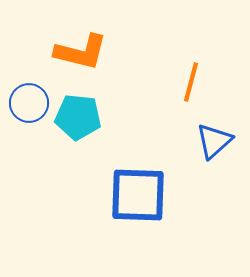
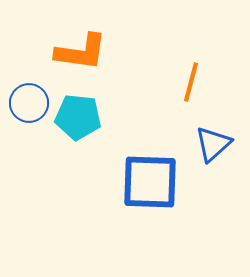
orange L-shape: rotated 6 degrees counterclockwise
blue triangle: moved 1 px left, 3 px down
blue square: moved 12 px right, 13 px up
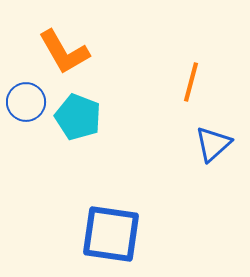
orange L-shape: moved 17 px left; rotated 52 degrees clockwise
blue circle: moved 3 px left, 1 px up
cyan pentagon: rotated 15 degrees clockwise
blue square: moved 39 px left, 52 px down; rotated 6 degrees clockwise
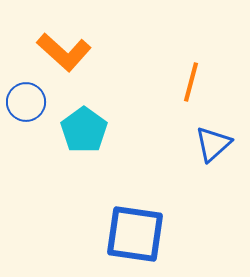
orange L-shape: rotated 18 degrees counterclockwise
cyan pentagon: moved 6 px right, 13 px down; rotated 15 degrees clockwise
blue square: moved 24 px right
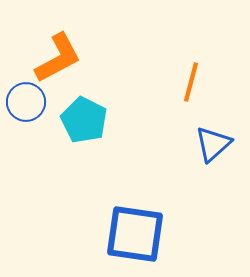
orange L-shape: moved 6 px left, 6 px down; rotated 70 degrees counterclockwise
cyan pentagon: moved 10 px up; rotated 9 degrees counterclockwise
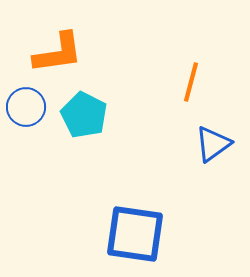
orange L-shape: moved 5 px up; rotated 20 degrees clockwise
blue circle: moved 5 px down
cyan pentagon: moved 5 px up
blue triangle: rotated 6 degrees clockwise
